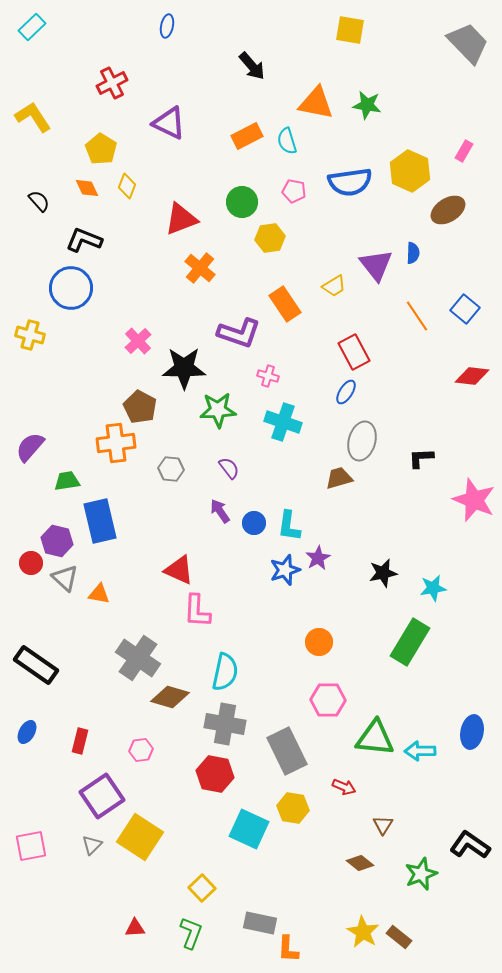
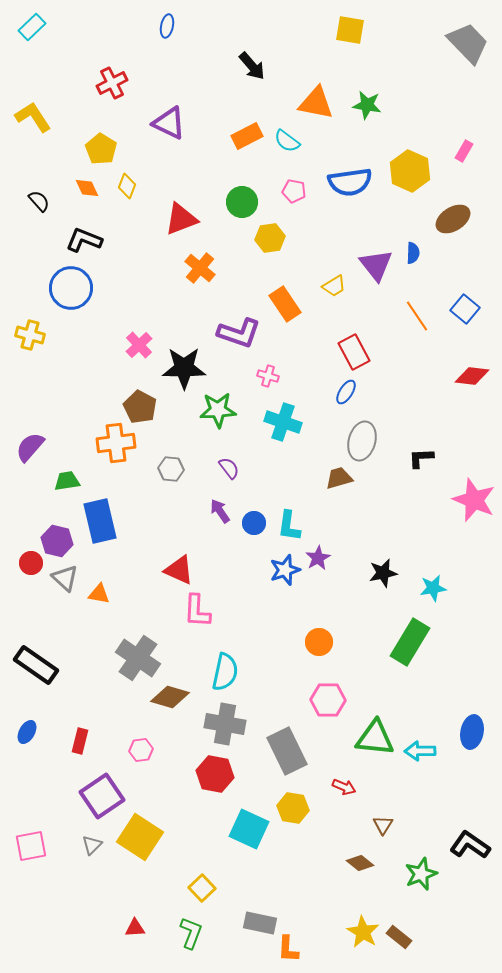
cyan semicircle at (287, 141): rotated 36 degrees counterclockwise
brown ellipse at (448, 210): moved 5 px right, 9 px down
pink cross at (138, 341): moved 1 px right, 4 px down
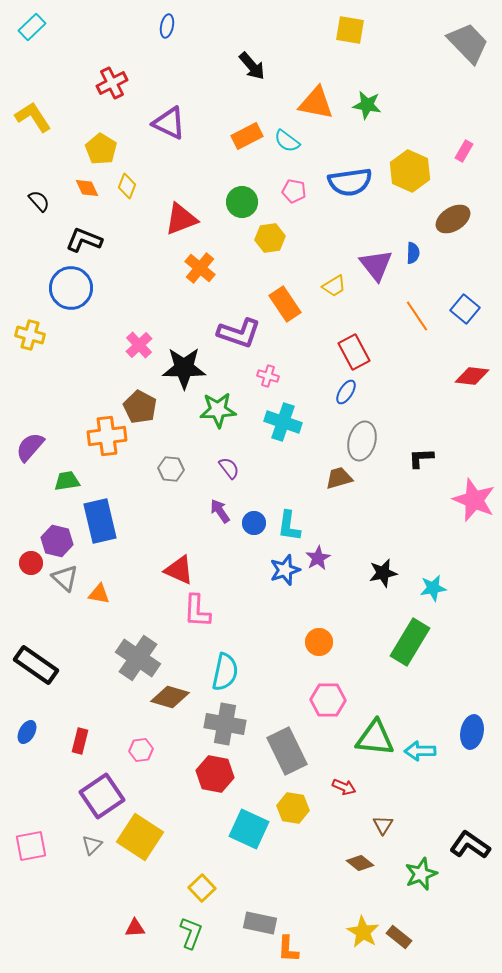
orange cross at (116, 443): moved 9 px left, 7 px up
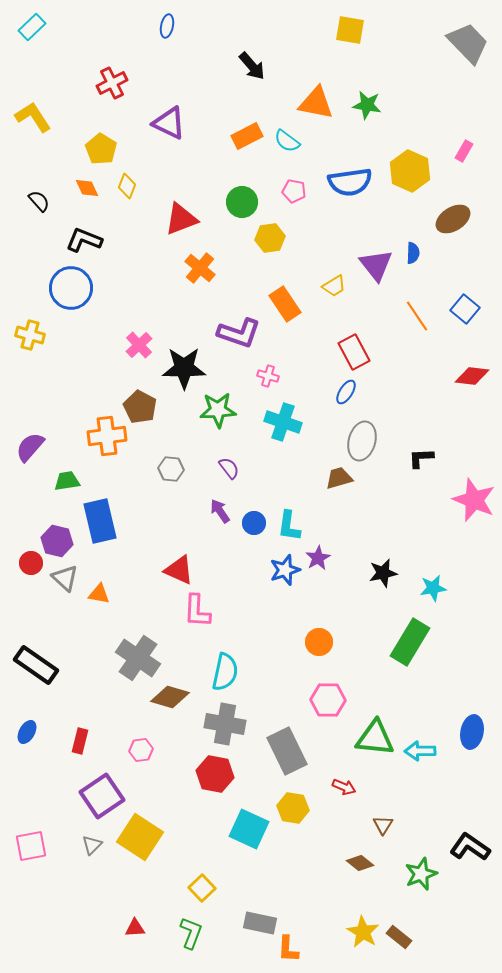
black L-shape at (470, 845): moved 2 px down
